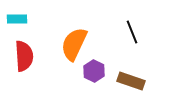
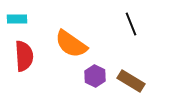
black line: moved 1 px left, 8 px up
orange semicircle: moved 3 px left; rotated 80 degrees counterclockwise
purple hexagon: moved 1 px right, 5 px down
brown rectangle: rotated 12 degrees clockwise
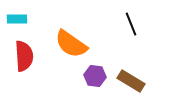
purple hexagon: rotated 20 degrees counterclockwise
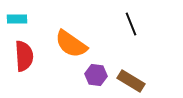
purple hexagon: moved 1 px right, 1 px up
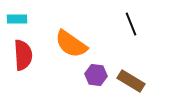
red semicircle: moved 1 px left, 1 px up
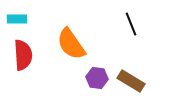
orange semicircle: rotated 20 degrees clockwise
purple hexagon: moved 1 px right, 3 px down
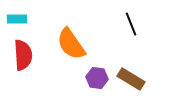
brown rectangle: moved 2 px up
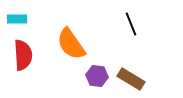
purple hexagon: moved 2 px up
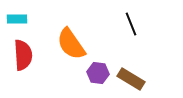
purple hexagon: moved 1 px right, 3 px up
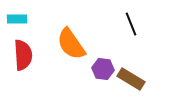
purple hexagon: moved 5 px right, 4 px up
